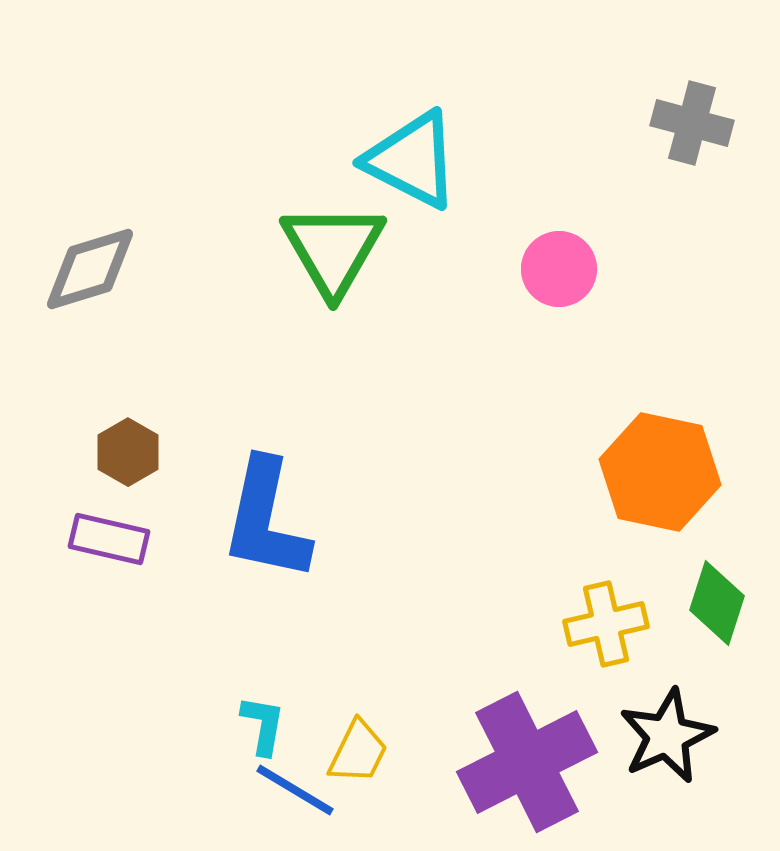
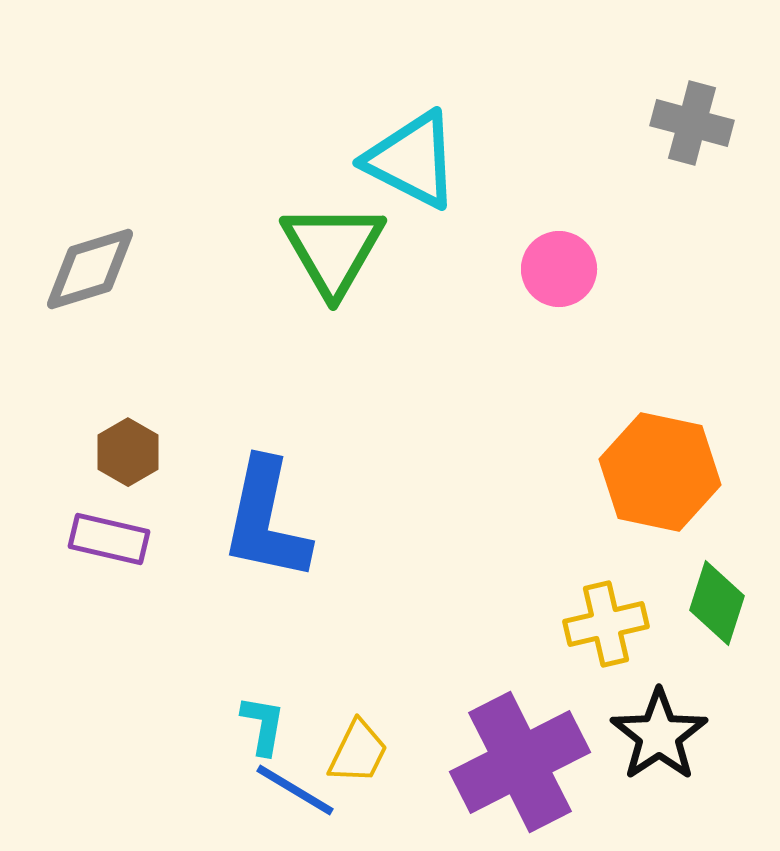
black star: moved 8 px left, 1 px up; rotated 10 degrees counterclockwise
purple cross: moved 7 px left
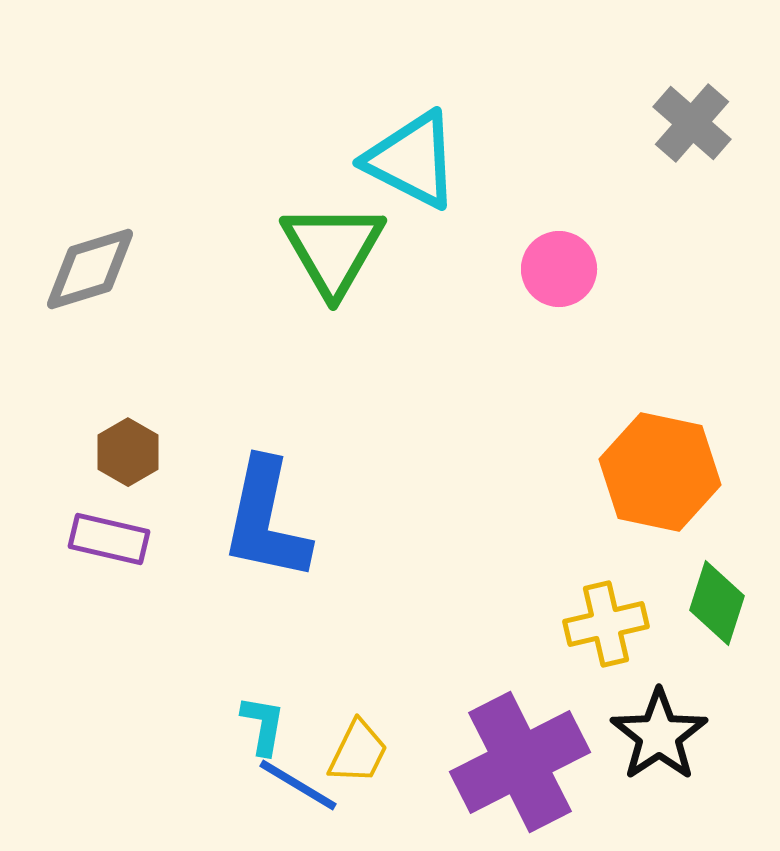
gray cross: rotated 26 degrees clockwise
blue line: moved 3 px right, 5 px up
